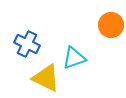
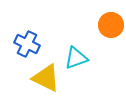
cyan triangle: moved 2 px right
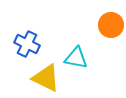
cyan triangle: rotated 30 degrees clockwise
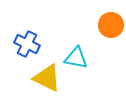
yellow triangle: moved 1 px right
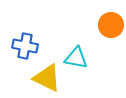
blue cross: moved 2 px left, 2 px down; rotated 15 degrees counterclockwise
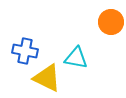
orange circle: moved 3 px up
blue cross: moved 5 px down
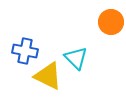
cyan triangle: rotated 35 degrees clockwise
yellow triangle: moved 1 px right, 2 px up
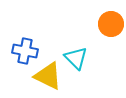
orange circle: moved 2 px down
